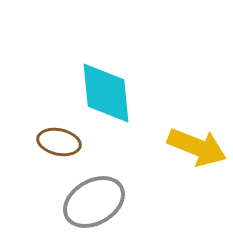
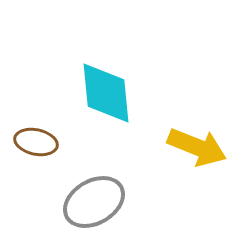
brown ellipse: moved 23 px left
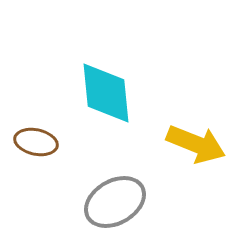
yellow arrow: moved 1 px left, 3 px up
gray ellipse: moved 21 px right
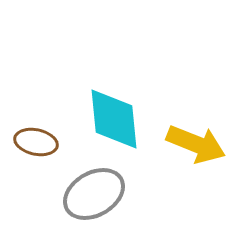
cyan diamond: moved 8 px right, 26 px down
gray ellipse: moved 21 px left, 8 px up
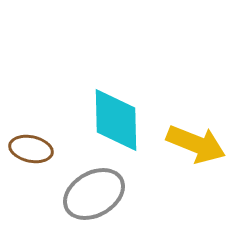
cyan diamond: moved 2 px right, 1 px down; rotated 4 degrees clockwise
brown ellipse: moved 5 px left, 7 px down
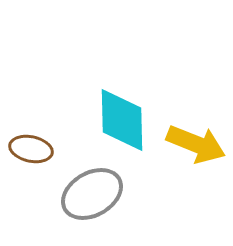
cyan diamond: moved 6 px right
gray ellipse: moved 2 px left
